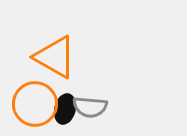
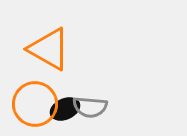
orange triangle: moved 6 px left, 8 px up
black ellipse: rotated 52 degrees clockwise
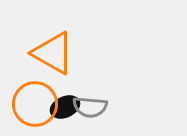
orange triangle: moved 4 px right, 4 px down
black ellipse: moved 2 px up
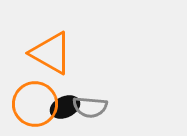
orange triangle: moved 2 px left
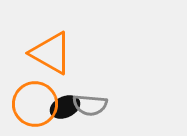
gray semicircle: moved 2 px up
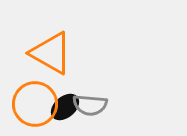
black ellipse: rotated 16 degrees counterclockwise
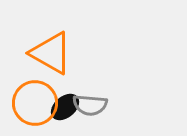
orange circle: moved 1 px up
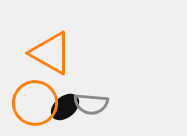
gray semicircle: moved 1 px right, 1 px up
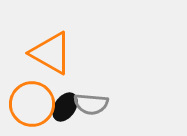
orange circle: moved 3 px left, 1 px down
black ellipse: rotated 16 degrees counterclockwise
